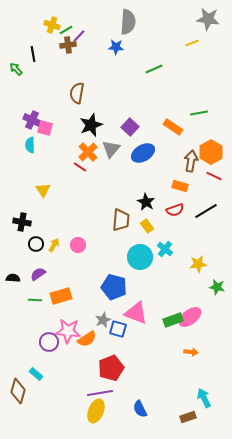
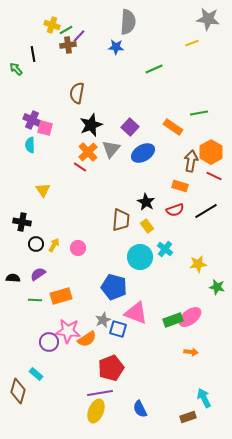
pink circle at (78, 245): moved 3 px down
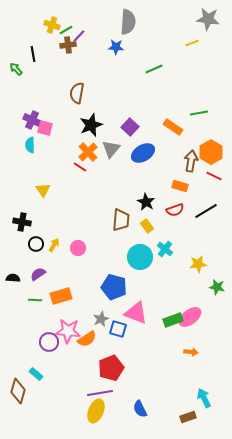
gray star at (103, 320): moved 2 px left, 1 px up
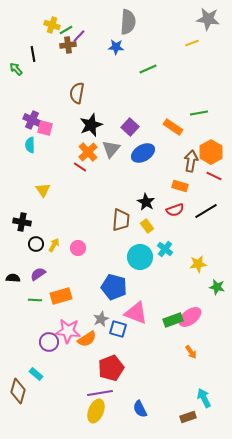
green line at (154, 69): moved 6 px left
orange arrow at (191, 352): rotated 48 degrees clockwise
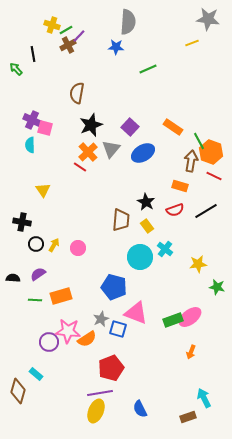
brown cross at (68, 45): rotated 21 degrees counterclockwise
green line at (199, 113): moved 28 px down; rotated 72 degrees clockwise
orange hexagon at (211, 152): rotated 10 degrees counterclockwise
orange arrow at (191, 352): rotated 56 degrees clockwise
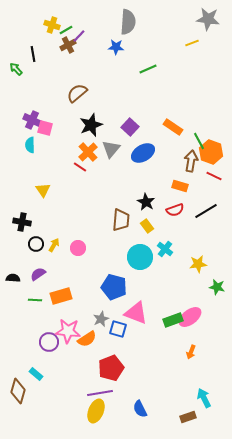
brown semicircle at (77, 93): rotated 40 degrees clockwise
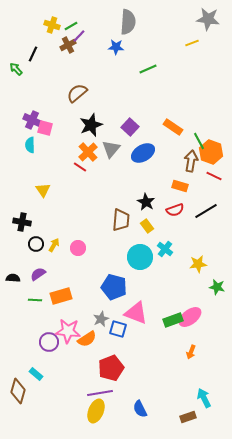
green line at (66, 30): moved 5 px right, 4 px up
black line at (33, 54): rotated 35 degrees clockwise
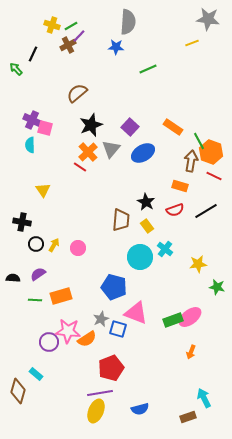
blue semicircle at (140, 409): rotated 78 degrees counterclockwise
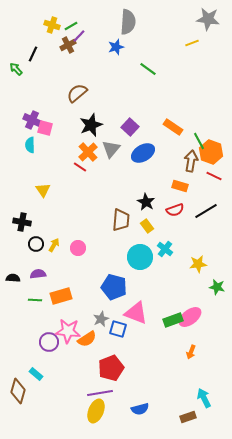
blue star at (116, 47): rotated 21 degrees counterclockwise
green line at (148, 69): rotated 60 degrees clockwise
purple semicircle at (38, 274): rotated 28 degrees clockwise
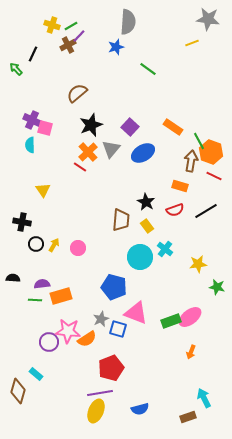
purple semicircle at (38, 274): moved 4 px right, 10 px down
green rectangle at (173, 320): moved 2 px left, 1 px down
